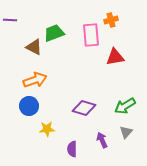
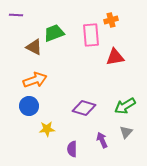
purple line: moved 6 px right, 5 px up
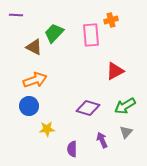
green trapezoid: rotated 25 degrees counterclockwise
red triangle: moved 14 px down; rotated 18 degrees counterclockwise
purple diamond: moved 4 px right
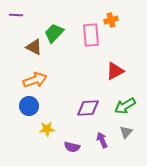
purple diamond: rotated 20 degrees counterclockwise
purple semicircle: moved 2 px up; rotated 77 degrees counterclockwise
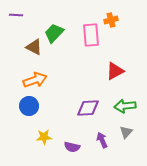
green arrow: rotated 25 degrees clockwise
yellow star: moved 3 px left, 8 px down
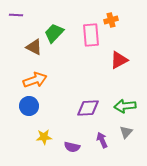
red triangle: moved 4 px right, 11 px up
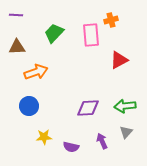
brown triangle: moved 17 px left; rotated 30 degrees counterclockwise
orange arrow: moved 1 px right, 8 px up
purple arrow: moved 1 px down
purple semicircle: moved 1 px left
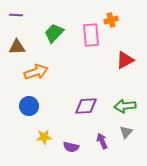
red triangle: moved 6 px right
purple diamond: moved 2 px left, 2 px up
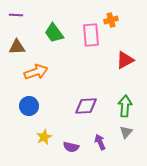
green trapezoid: rotated 80 degrees counterclockwise
green arrow: rotated 100 degrees clockwise
yellow star: rotated 21 degrees counterclockwise
purple arrow: moved 2 px left, 1 px down
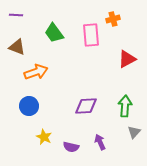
orange cross: moved 2 px right, 1 px up
brown triangle: rotated 24 degrees clockwise
red triangle: moved 2 px right, 1 px up
gray triangle: moved 8 px right
yellow star: rotated 21 degrees counterclockwise
